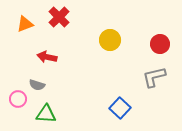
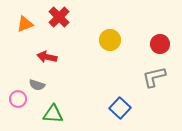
green triangle: moved 7 px right
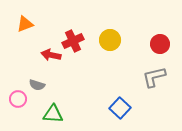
red cross: moved 14 px right, 24 px down; rotated 20 degrees clockwise
red arrow: moved 4 px right, 2 px up
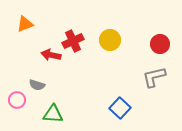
pink circle: moved 1 px left, 1 px down
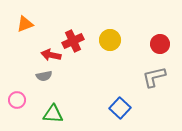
gray semicircle: moved 7 px right, 9 px up; rotated 28 degrees counterclockwise
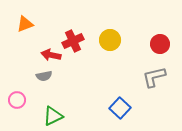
green triangle: moved 2 px down; rotated 30 degrees counterclockwise
